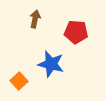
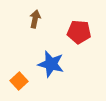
red pentagon: moved 3 px right
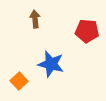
brown arrow: rotated 18 degrees counterclockwise
red pentagon: moved 8 px right, 1 px up
